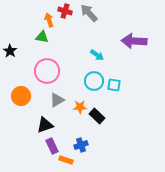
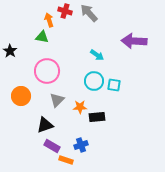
gray triangle: rotated 14 degrees counterclockwise
black rectangle: moved 1 px down; rotated 49 degrees counterclockwise
purple rectangle: rotated 35 degrees counterclockwise
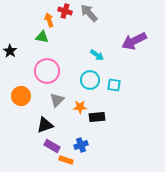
purple arrow: rotated 30 degrees counterclockwise
cyan circle: moved 4 px left, 1 px up
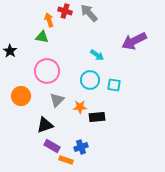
blue cross: moved 2 px down
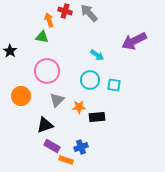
orange star: moved 1 px left
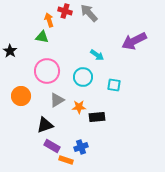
cyan circle: moved 7 px left, 3 px up
gray triangle: rotated 14 degrees clockwise
